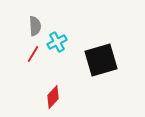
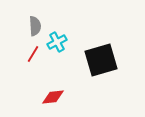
red diamond: rotated 40 degrees clockwise
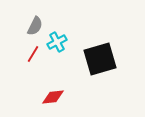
gray semicircle: rotated 30 degrees clockwise
black square: moved 1 px left, 1 px up
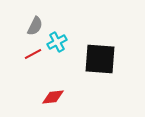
red line: rotated 30 degrees clockwise
black square: rotated 20 degrees clockwise
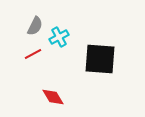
cyan cross: moved 2 px right, 5 px up
red diamond: rotated 65 degrees clockwise
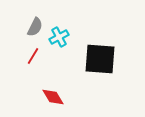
gray semicircle: moved 1 px down
red line: moved 2 px down; rotated 30 degrees counterclockwise
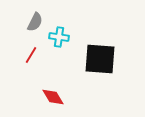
gray semicircle: moved 5 px up
cyan cross: rotated 36 degrees clockwise
red line: moved 2 px left, 1 px up
